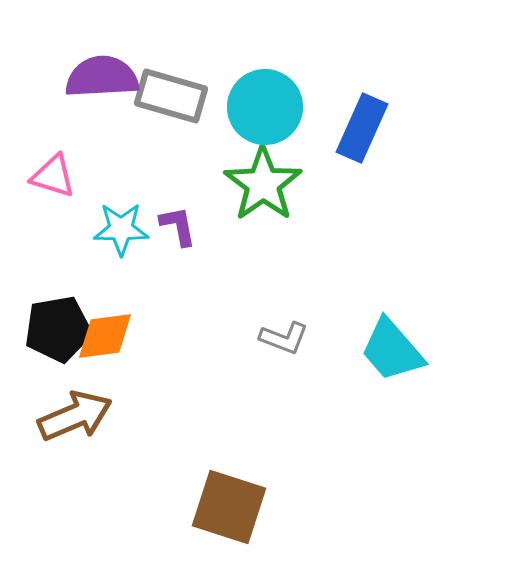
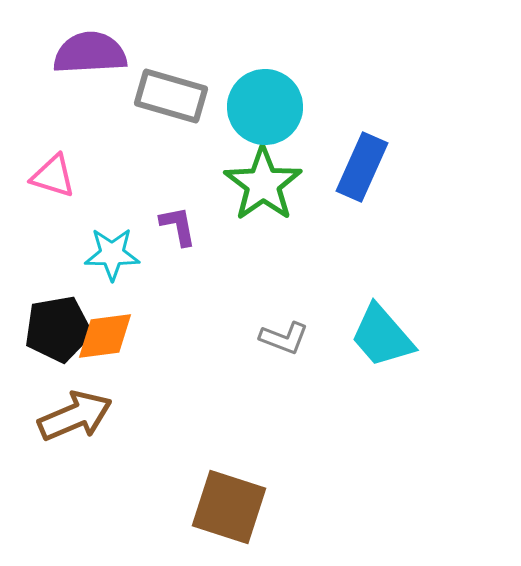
purple semicircle: moved 12 px left, 24 px up
blue rectangle: moved 39 px down
cyan star: moved 9 px left, 25 px down
cyan trapezoid: moved 10 px left, 14 px up
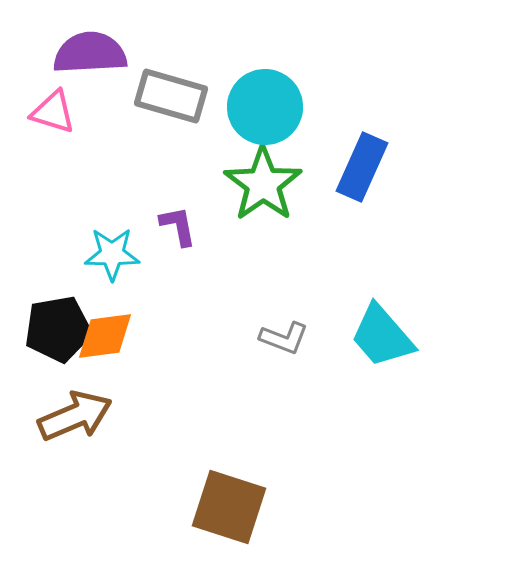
pink triangle: moved 64 px up
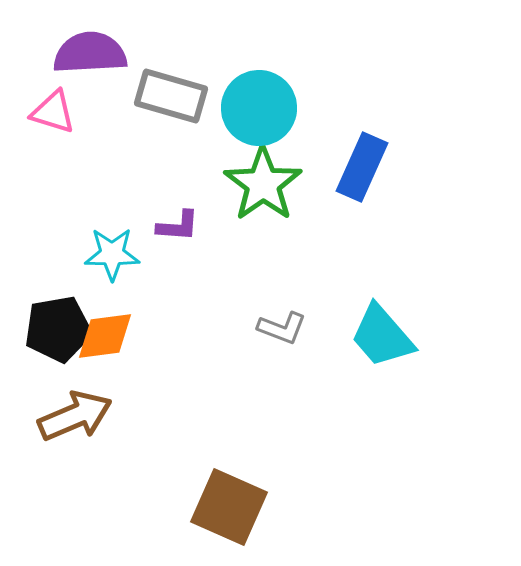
cyan circle: moved 6 px left, 1 px down
purple L-shape: rotated 105 degrees clockwise
gray L-shape: moved 2 px left, 10 px up
brown square: rotated 6 degrees clockwise
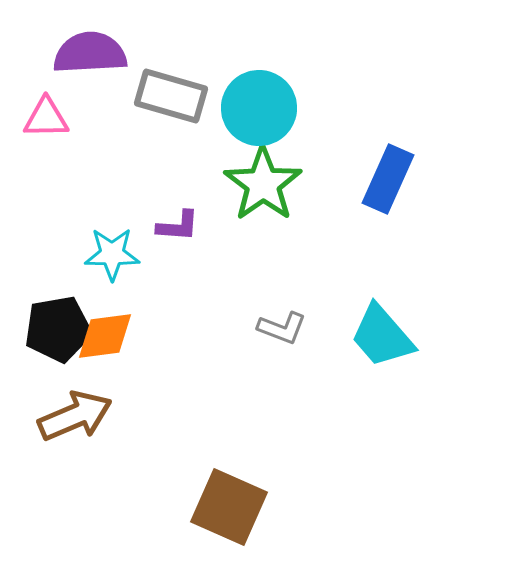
pink triangle: moved 7 px left, 6 px down; rotated 18 degrees counterclockwise
blue rectangle: moved 26 px right, 12 px down
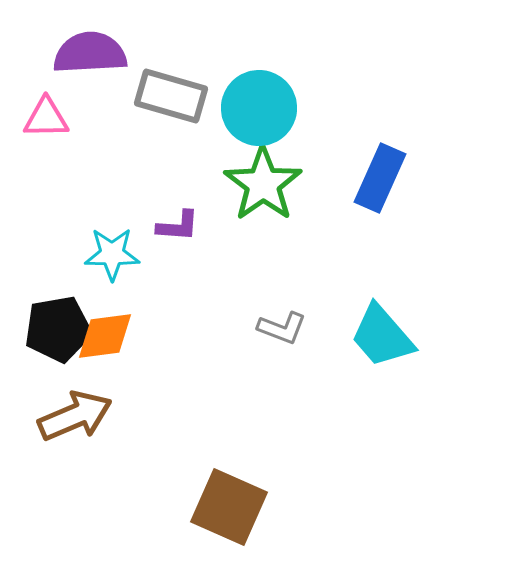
blue rectangle: moved 8 px left, 1 px up
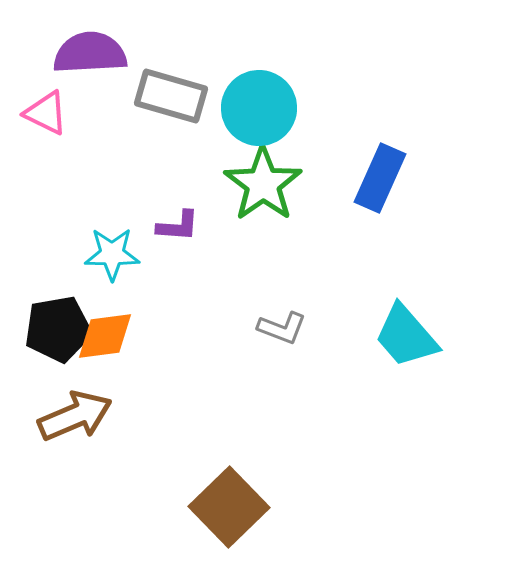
pink triangle: moved 5 px up; rotated 27 degrees clockwise
cyan trapezoid: moved 24 px right
brown square: rotated 22 degrees clockwise
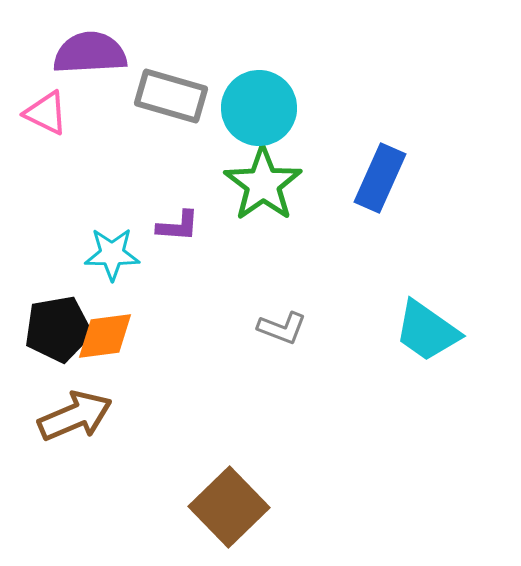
cyan trapezoid: moved 21 px right, 5 px up; rotated 14 degrees counterclockwise
